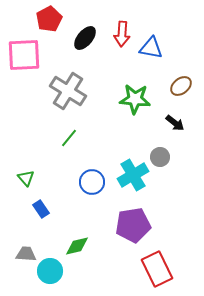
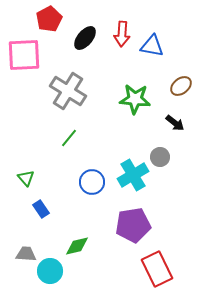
blue triangle: moved 1 px right, 2 px up
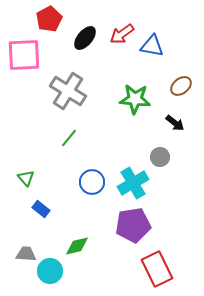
red arrow: rotated 50 degrees clockwise
cyan cross: moved 8 px down
blue rectangle: rotated 18 degrees counterclockwise
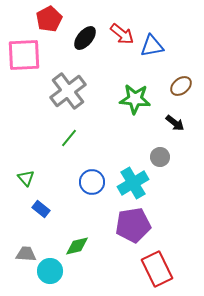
red arrow: rotated 105 degrees counterclockwise
blue triangle: rotated 20 degrees counterclockwise
gray cross: rotated 21 degrees clockwise
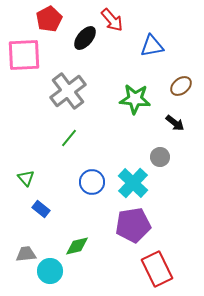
red arrow: moved 10 px left, 14 px up; rotated 10 degrees clockwise
cyan cross: rotated 16 degrees counterclockwise
gray trapezoid: rotated 10 degrees counterclockwise
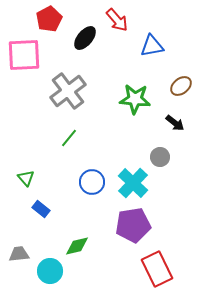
red arrow: moved 5 px right
gray trapezoid: moved 7 px left
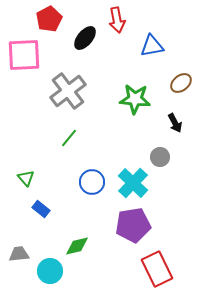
red arrow: rotated 30 degrees clockwise
brown ellipse: moved 3 px up
black arrow: rotated 24 degrees clockwise
